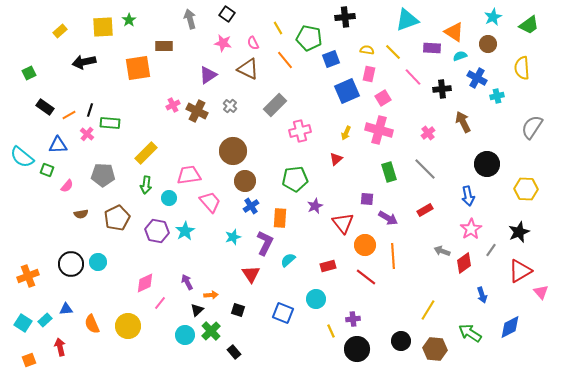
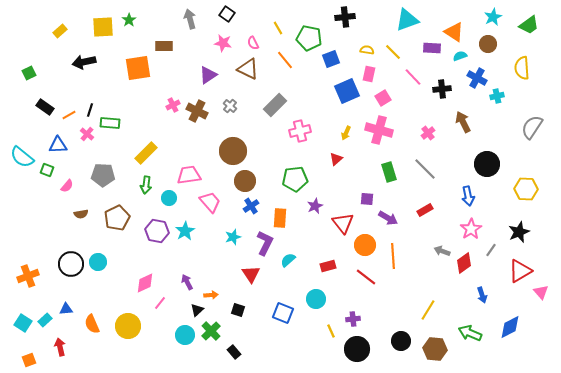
green arrow at (470, 333): rotated 10 degrees counterclockwise
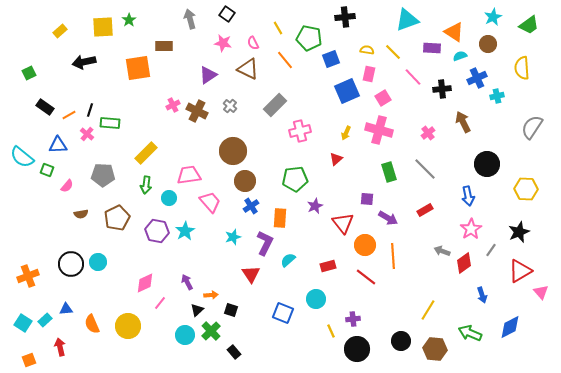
blue cross at (477, 78): rotated 36 degrees clockwise
black square at (238, 310): moved 7 px left
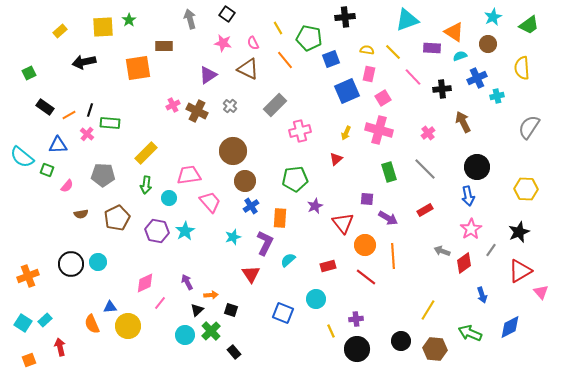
gray semicircle at (532, 127): moved 3 px left
black circle at (487, 164): moved 10 px left, 3 px down
blue triangle at (66, 309): moved 44 px right, 2 px up
purple cross at (353, 319): moved 3 px right
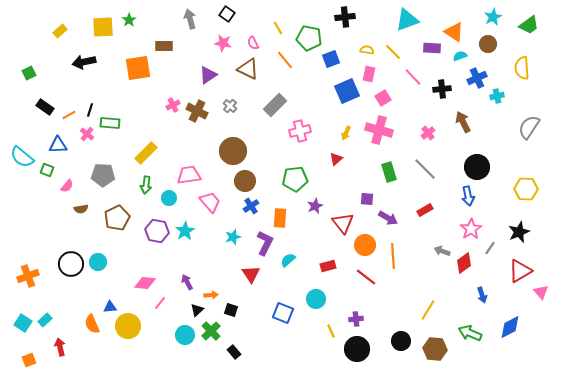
brown semicircle at (81, 214): moved 5 px up
gray line at (491, 250): moved 1 px left, 2 px up
pink diamond at (145, 283): rotated 30 degrees clockwise
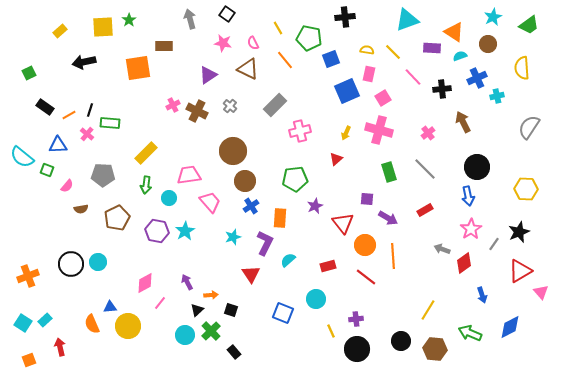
gray line at (490, 248): moved 4 px right, 4 px up
gray arrow at (442, 251): moved 2 px up
pink diamond at (145, 283): rotated 35 degrees counterclockwise
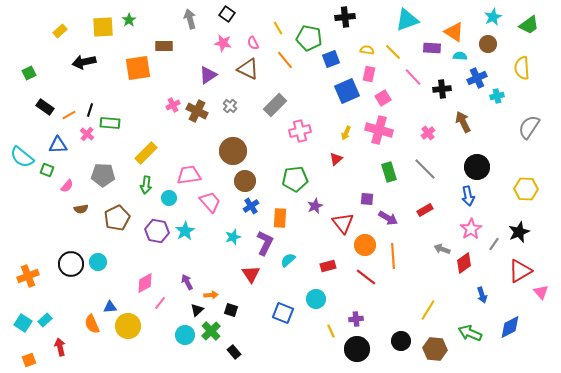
cyan semicircle at (460, 56): rotated 24 degrees clockwise
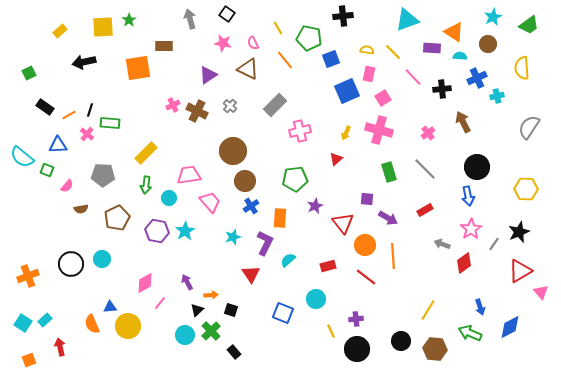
black cross at (345, 17): moved 2 px left, 1 px up
gray arrow at (442, 249): moved 5 px up
cyan circle at (98, 262): moved 4 px right, 3 px up
blue arrow at (482, 295): moved 2 px left, 12 px down
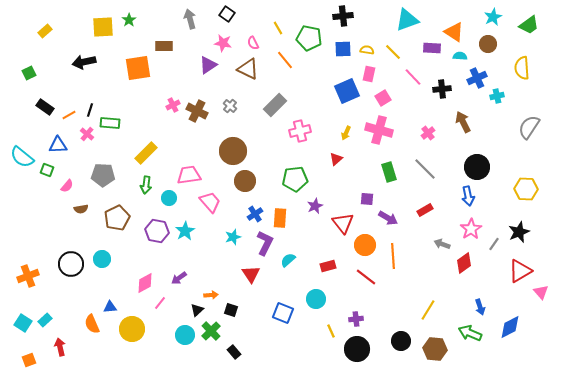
yellow rectangle at (60, 31): moved 15 px left
blue square at (331, 59): moved 12 px right, 10 px up; rotated 18 degrees clockwise
purple triangle at (208, 75): moved 10 px up
blue cross at (251, 206): moved 4 px right, 8 px down
purple arrow at (187, 282): moved 8 px left, 4 px up; rotated 98 degrees counterclockwise
yellow circle at (128, 326): moved 4 px right, 3 px down
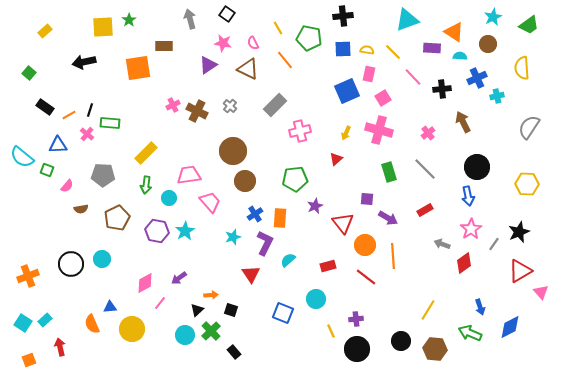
green square at (29, 73): rotated 24 degrees counterclockwise
yellow hexagon at (526, 189): moved 1 px right, 5 px up
